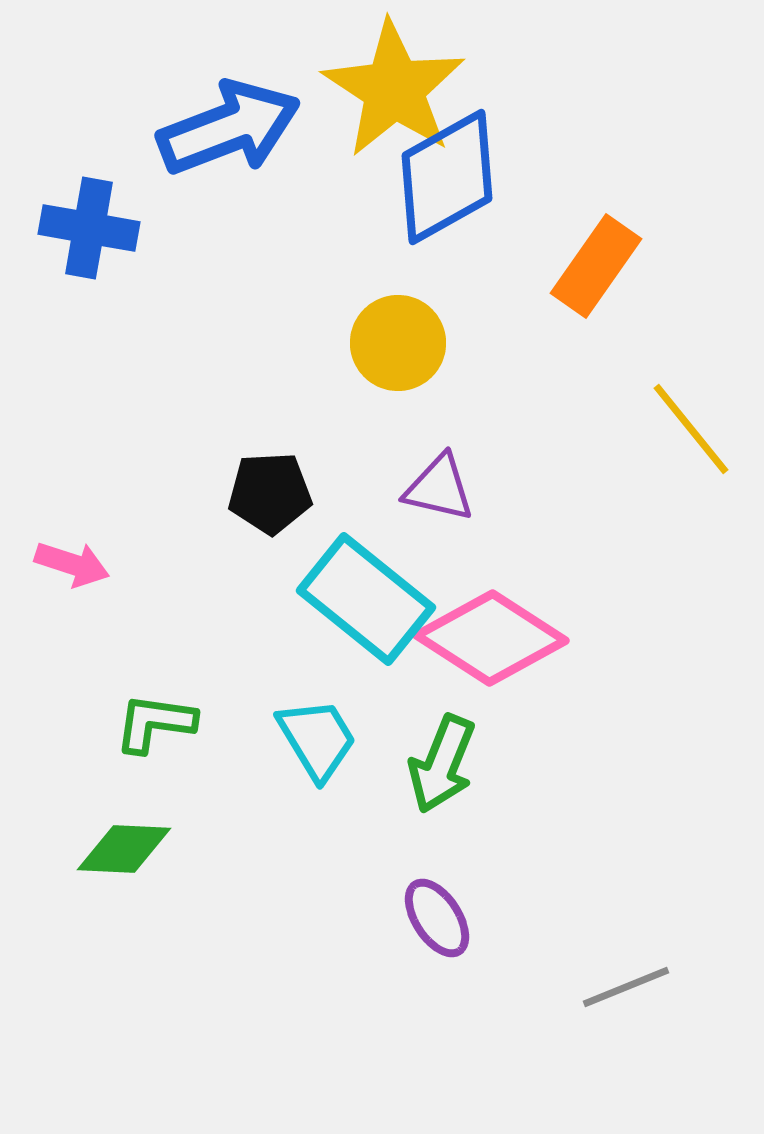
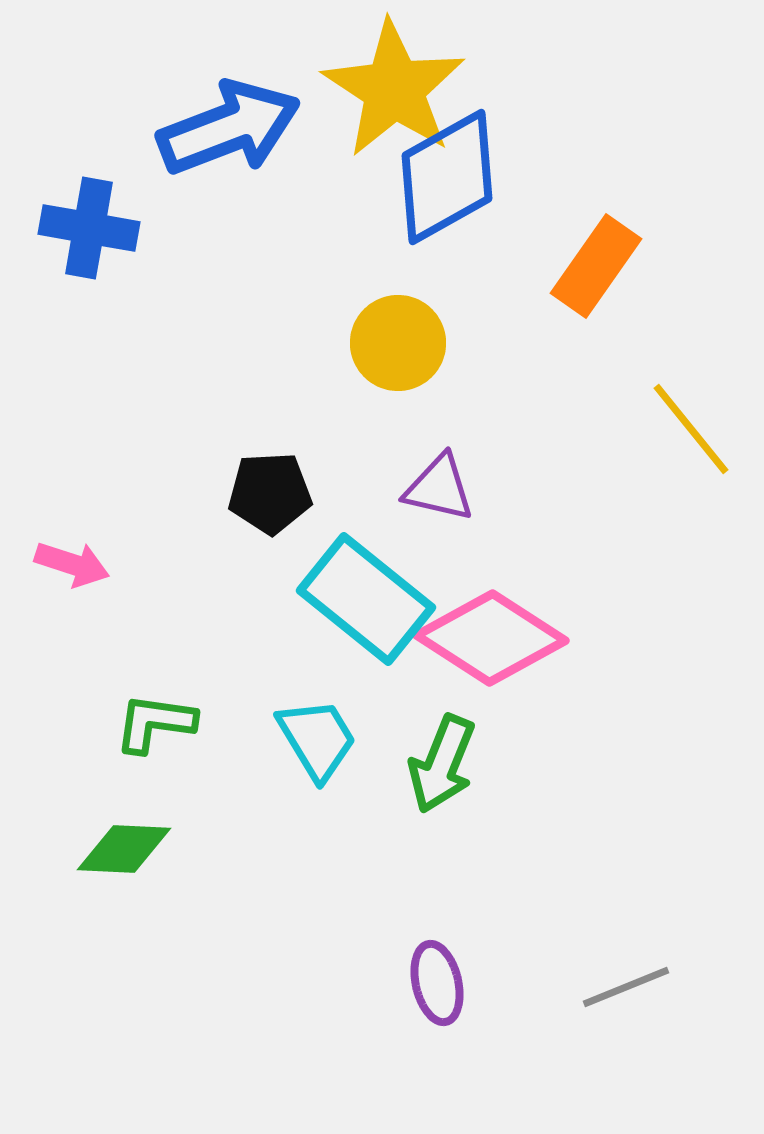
purple ellipse: moved 65 px down; rotated 20 degrees clockwise
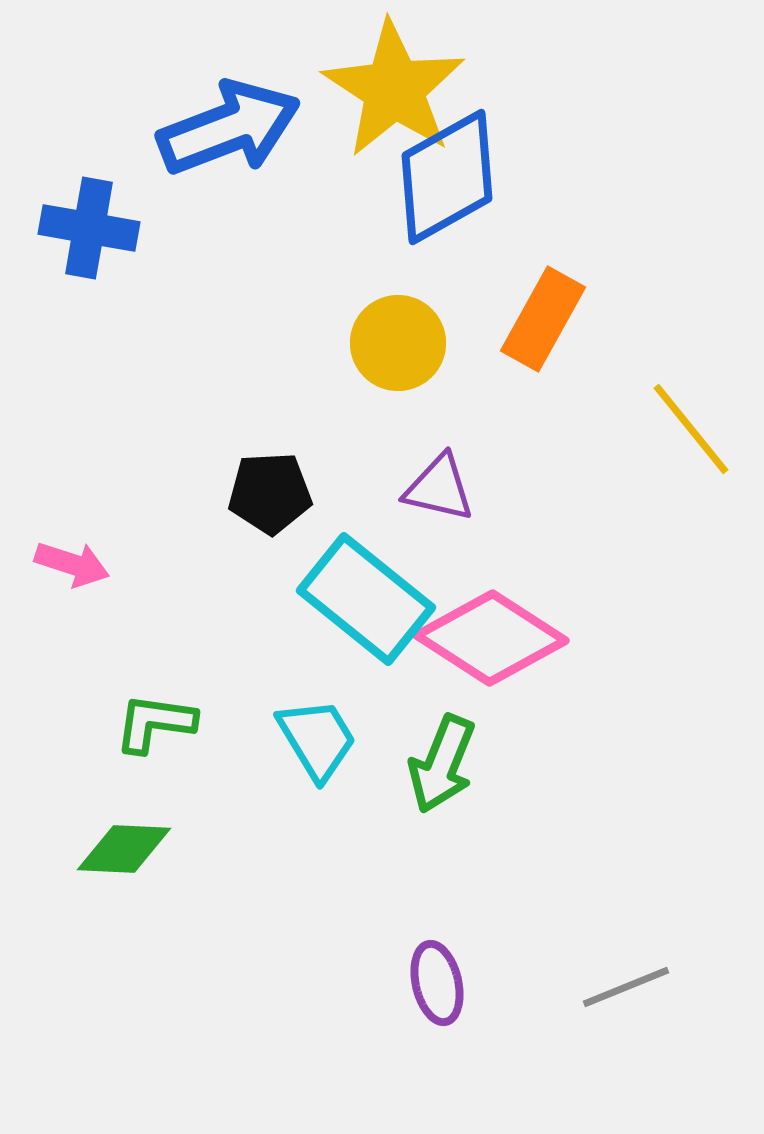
orange rectangle: moved 53 px left, 53 px down; rotated 6 degrees counterclockwise
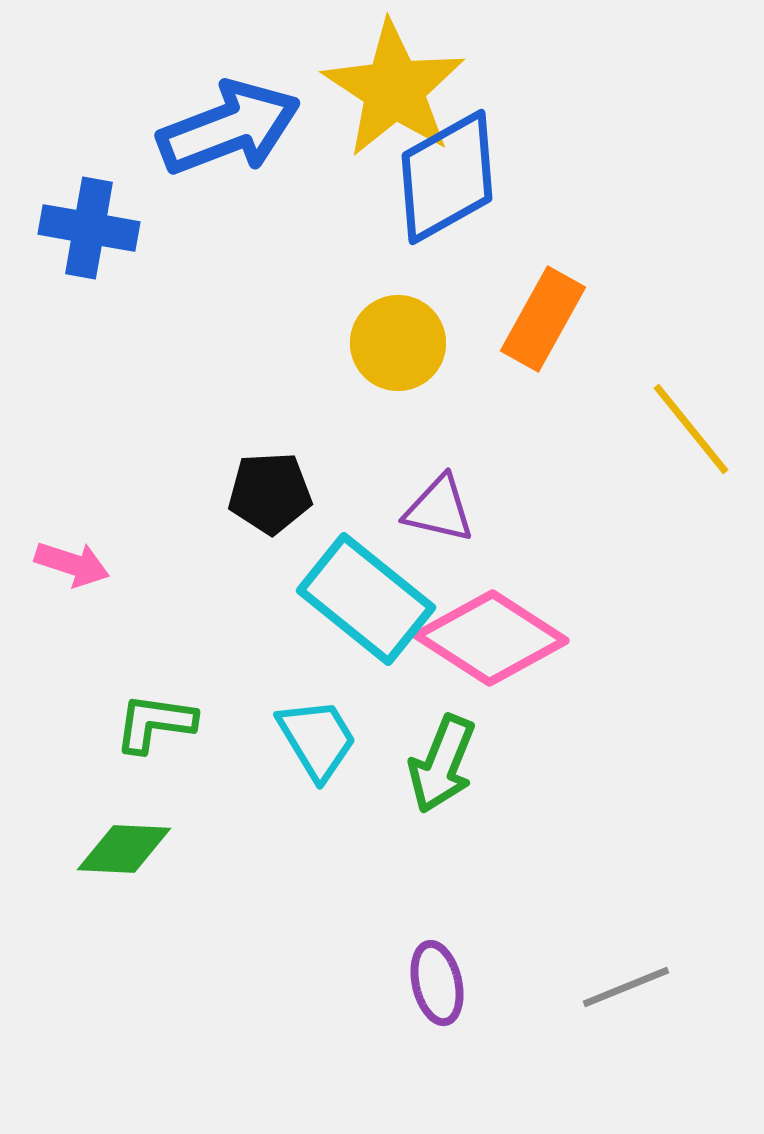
purple triangle: moved 21 px down
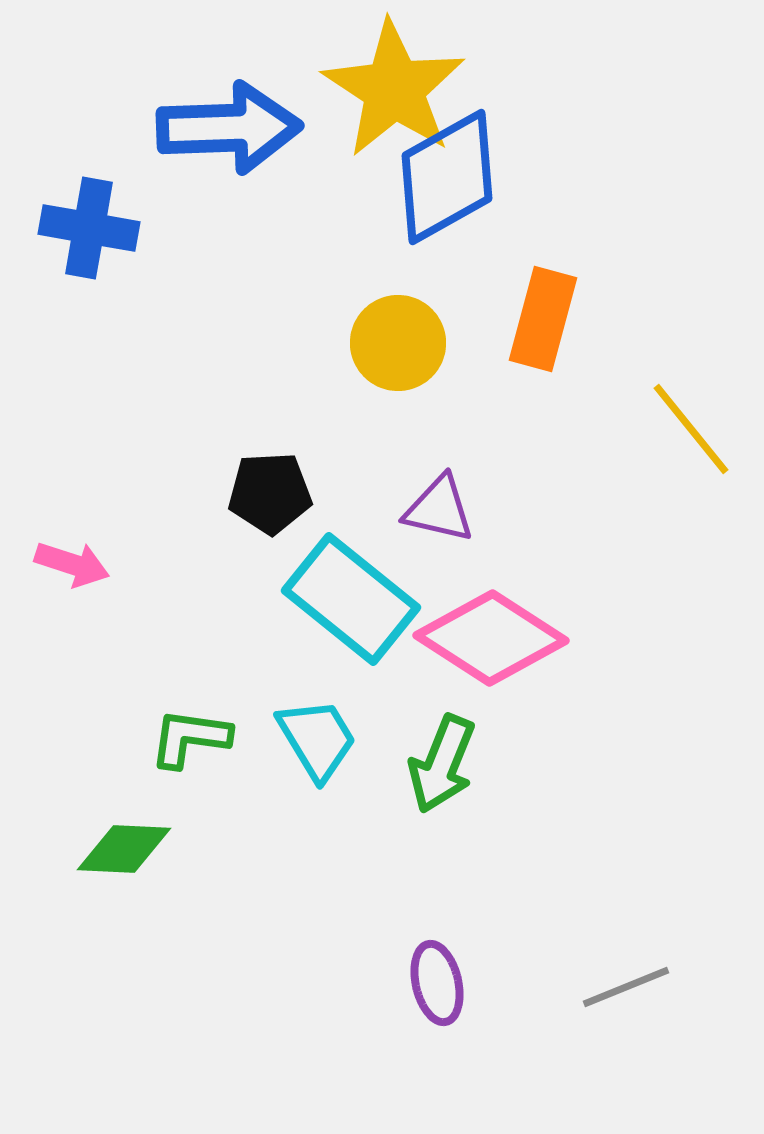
blue arrow: rotated 19 degrees clockwise
orange rectangle: rotated 14 degrees counterclockwise
cyan rectangle: moved 15 px left
green L-shape: moved 35 px right, 15 px down
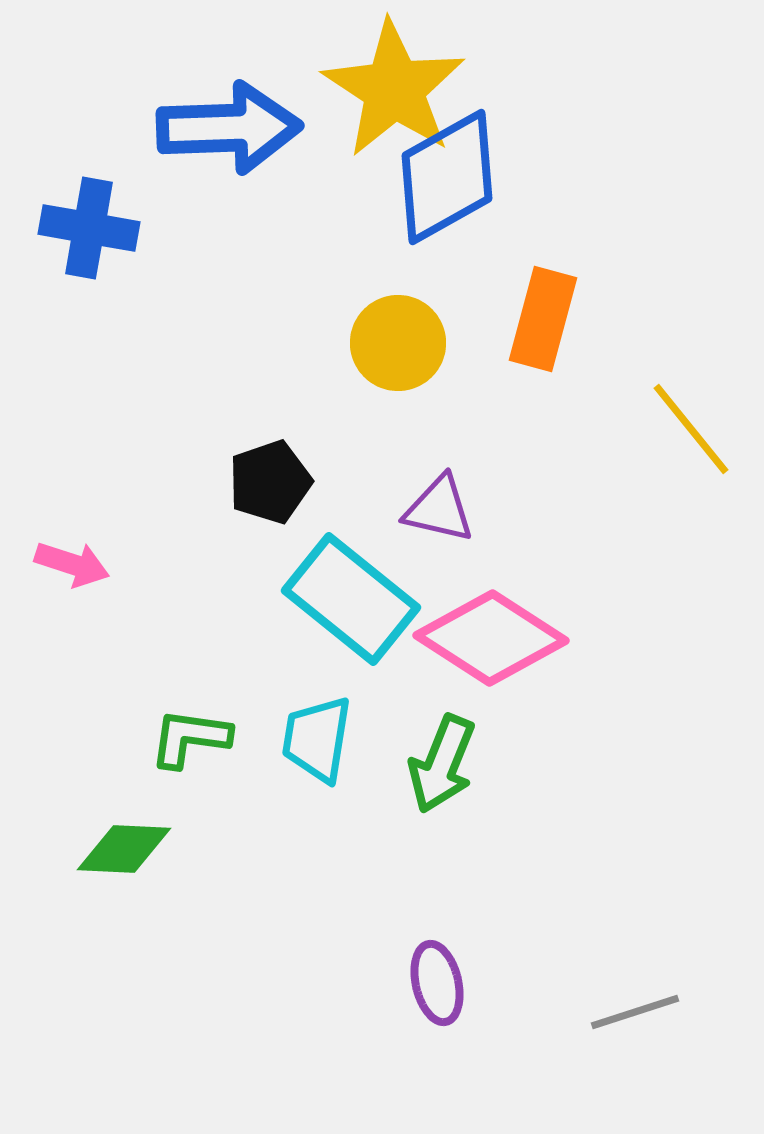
black pentagon: moved 11 px up; rotated 16 degrees counterclockwise
cyan trapezoid: rotated 140 degrees counterclockwise
gray line: moved 9 px right, 25 px down; rotated 4 degrees clockwise
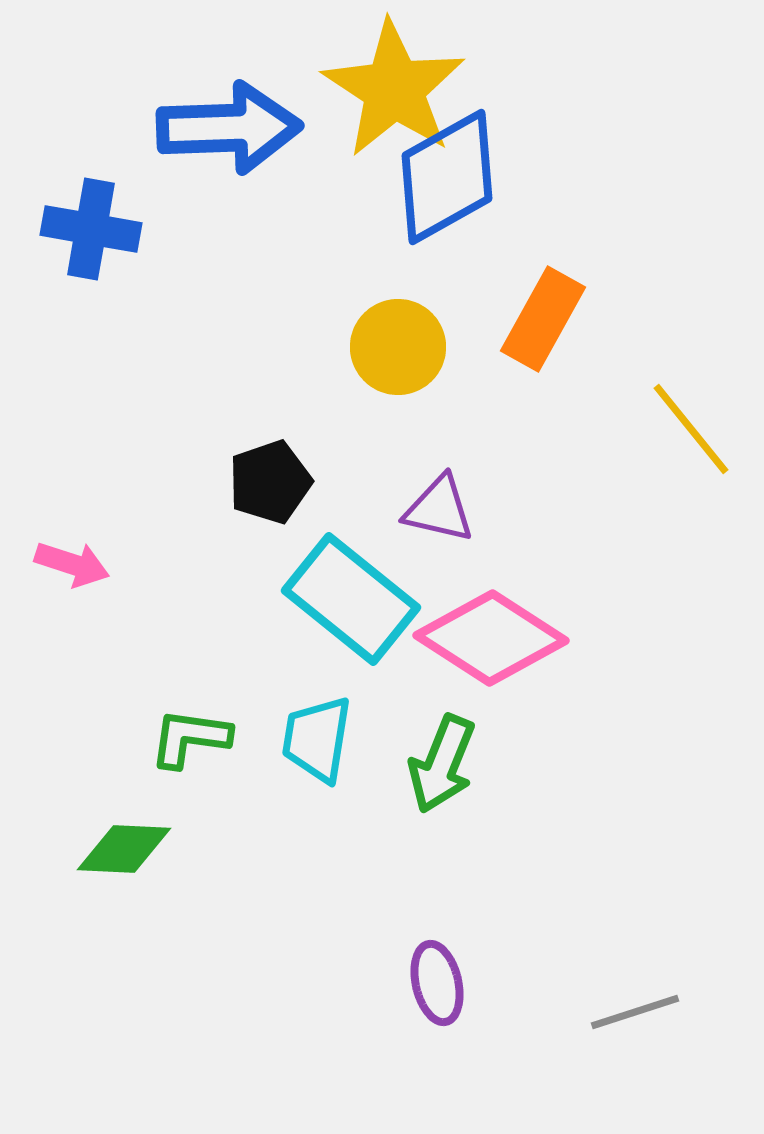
blue cross: moved 2 px right, 1 px down
orange rectangle: rotated 14 degrees clockwise
yellow circle: moved 4 px down
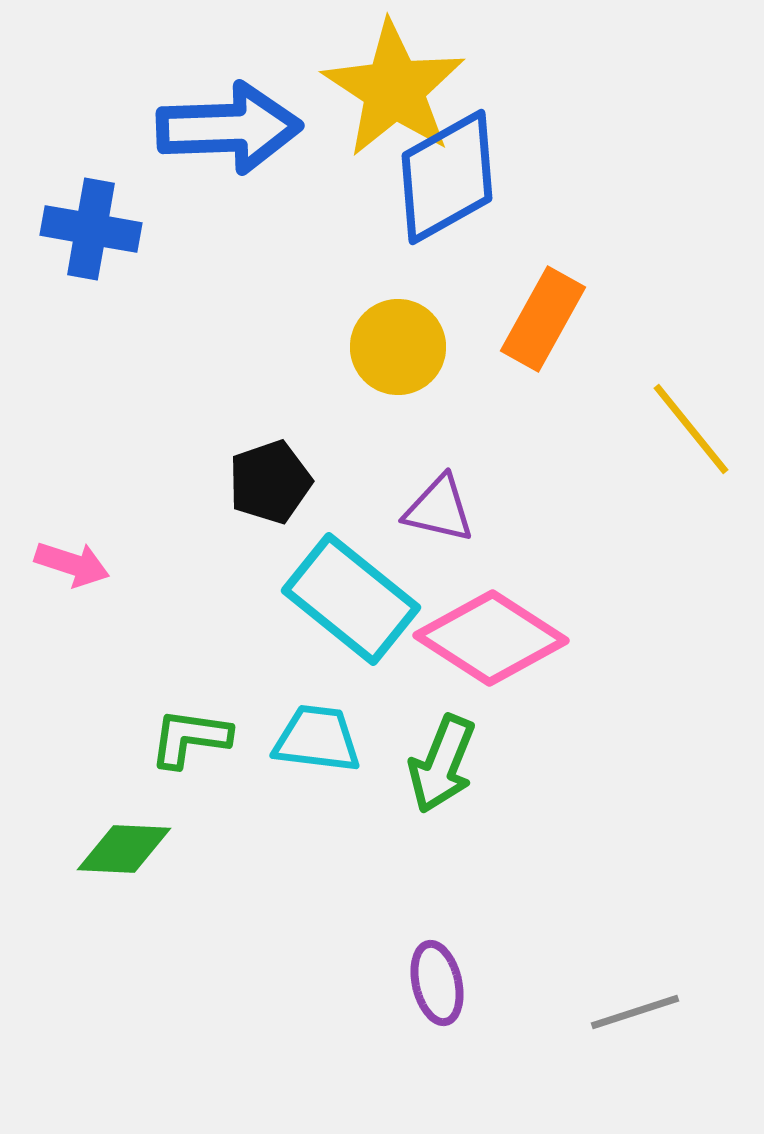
cyan trapezoid: rotated 88 degrees clockwise
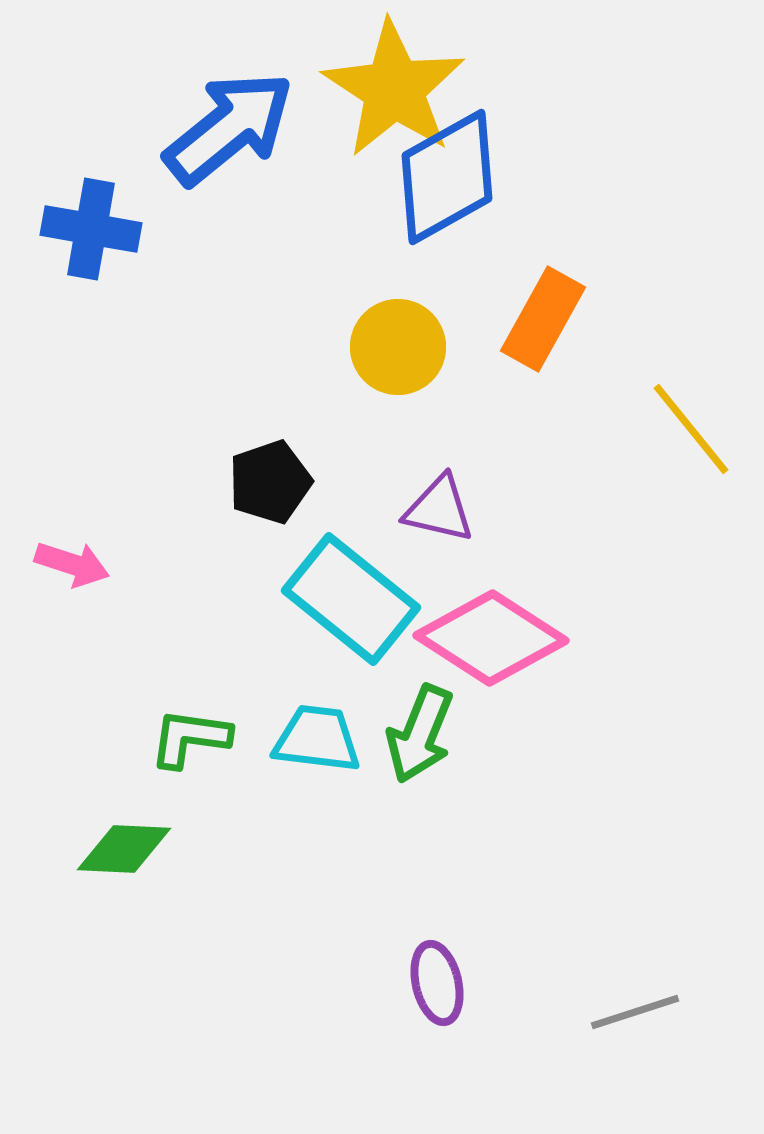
blue arrow: rotated 37 degrees counterclockwise
green arrow: moved 22 px left, 30 px up
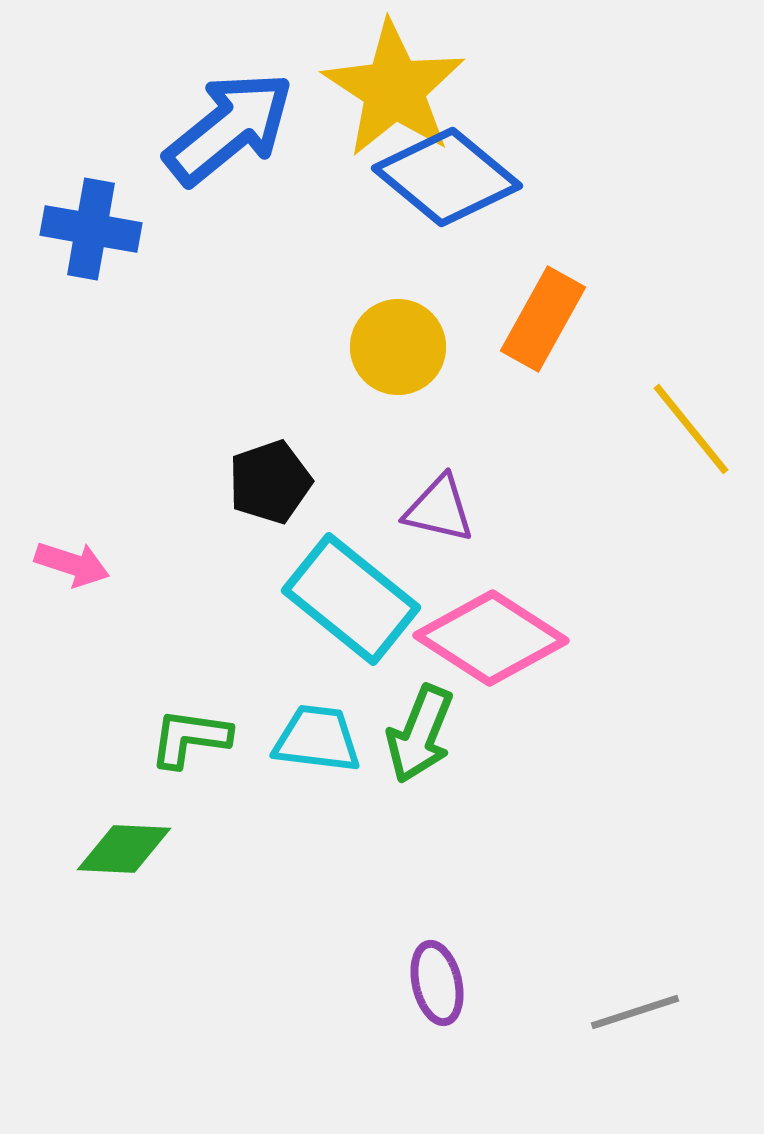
blue diamond: rotated 69 degrees clockwise
